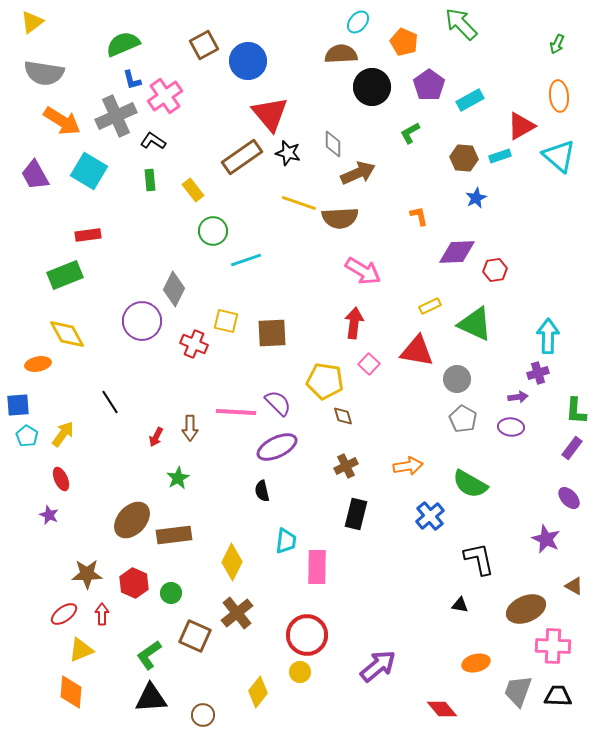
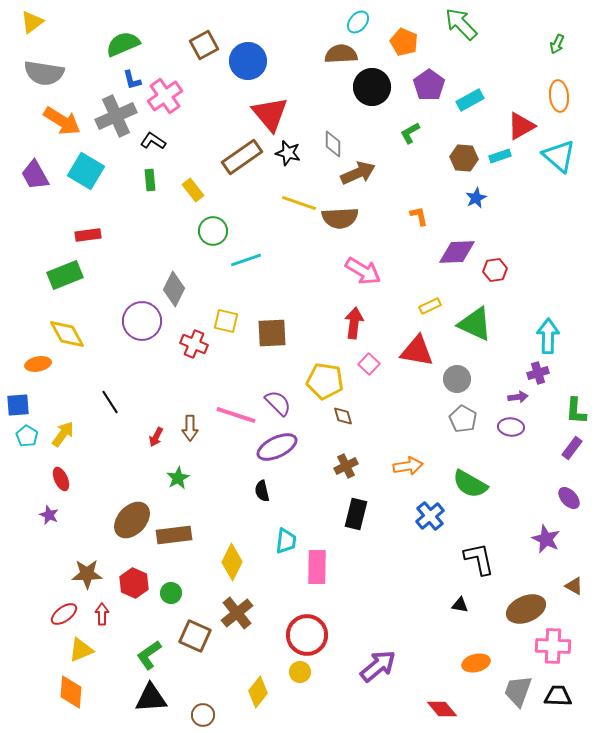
cyan square at (89, 171): moved 3 px left
pink line at (236, 412): moved 3 px down; rotated 15 degrees clockwise
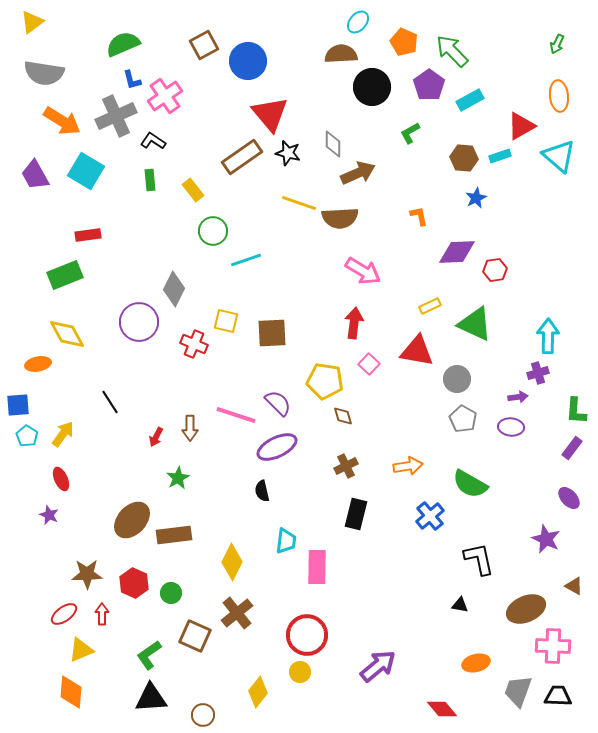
green arrow at (461, 24): moved 9 px left, 27 px down
purple circle at (142, 321): moved 3 px left, 1 px down
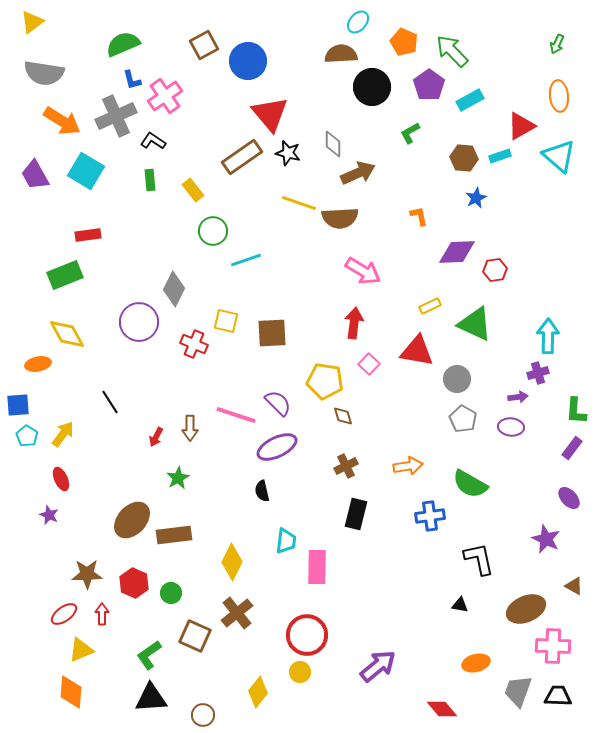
blue cross at (430, 516): rotated 32 degrees clockwise
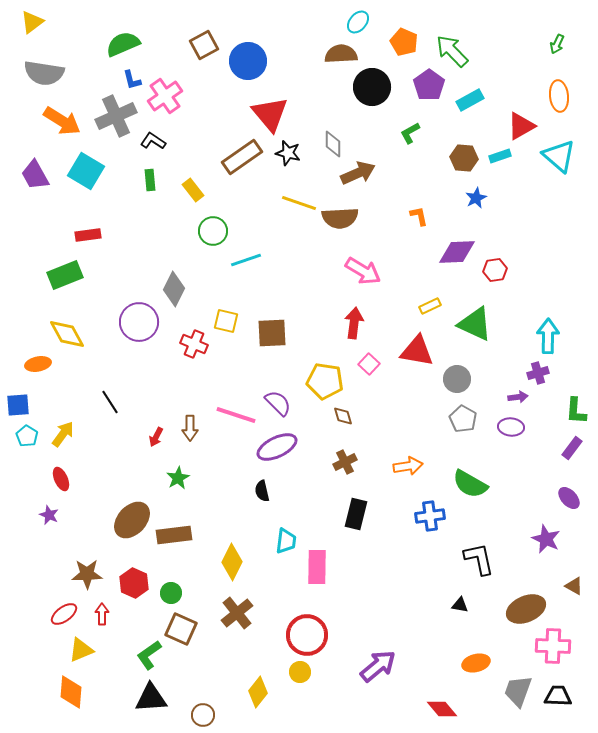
brown cross at (346, 466): moved 1 px left, 4 px up
brown square at (195, 636): moved 14 px left, 7 px up
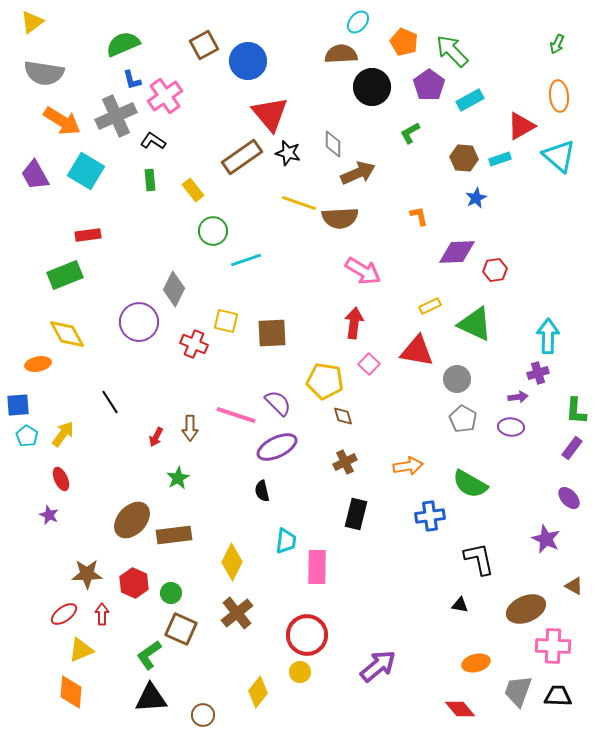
cyan rectangle at (500, 156): moved 3 px down
red diamond at (442, 709): moved 18 px right
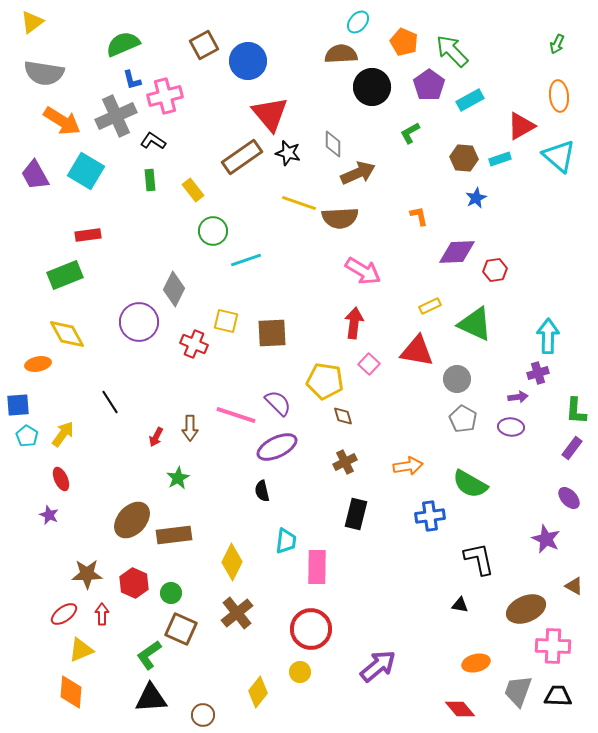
pink cross at (165, 96): rotated 20 degrees clockwise
red circle at (307, 635): moved 4 px right, 6 px up
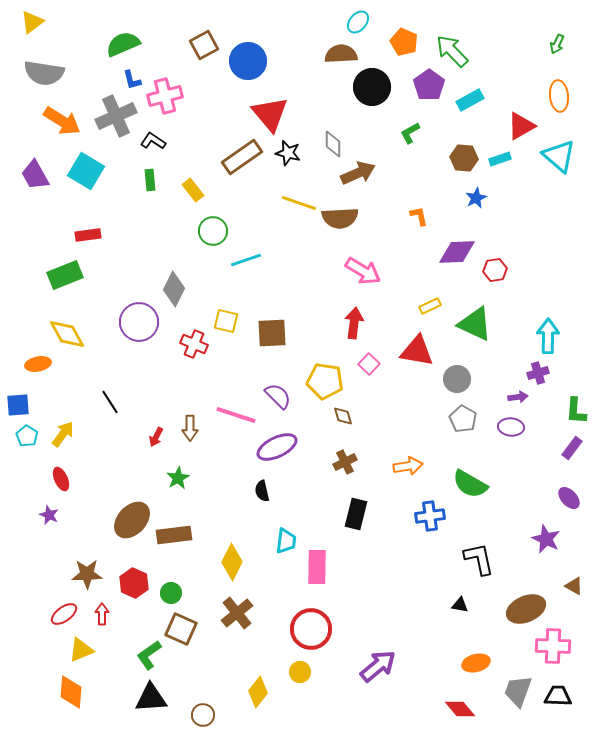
purple semicircle at (278, 403): moved 7 px up
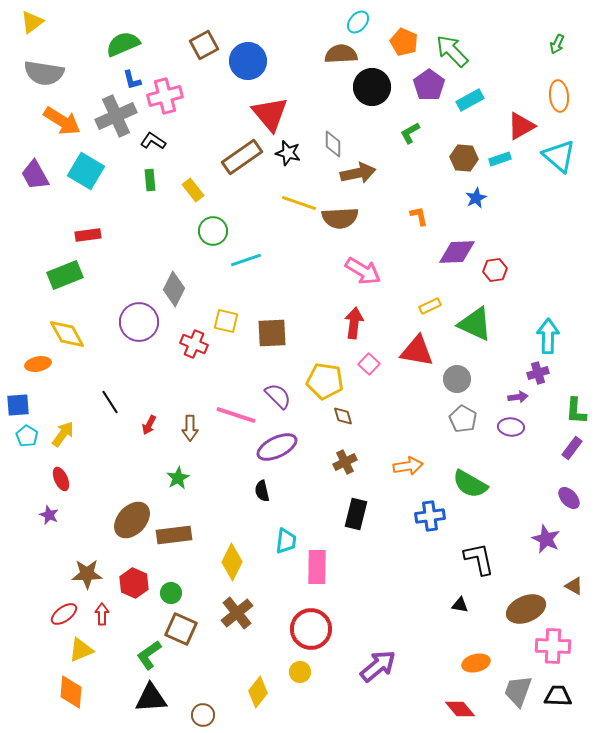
brown arrow at (358, 173): rotated 12 degrees clockwise
red arrow at (156, 437): moved 7 px left, 12 px up
